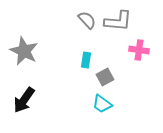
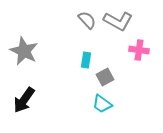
gray L-shape: rotated 24 degrees clockwise
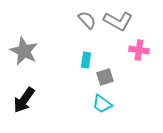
gray square: rotated 12 degrees clockwise
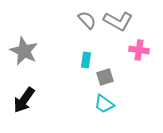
cyan trapezoid: moved 2 px right
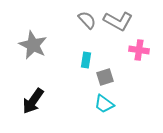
gray star: moved 9 px right, 6 px up
black arrow: moved 9 px right, 1 px down
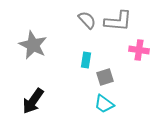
gray L-shape: rotated 24 degrees counterclockwise
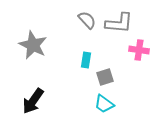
gray L-shape: moved 1 px right, 2 px down
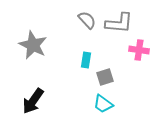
cyan trapezoid: moved 1 px left
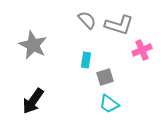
gray L-shape: moved 2 px down; rotated 12 degrees clockwise
pink cross: moved 3 px right; rotated 30 degrees counterclockwise
cyan trapezoid: moved 6 px right
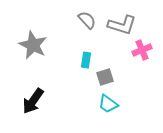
gray L-shape: moved 3 px right
cyan trapezoid: moved 1 px left
